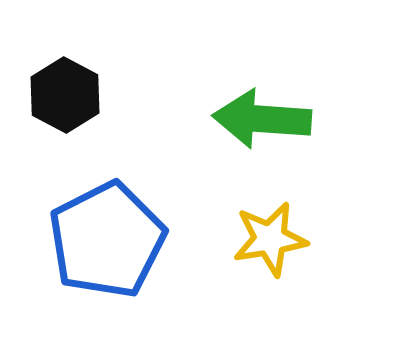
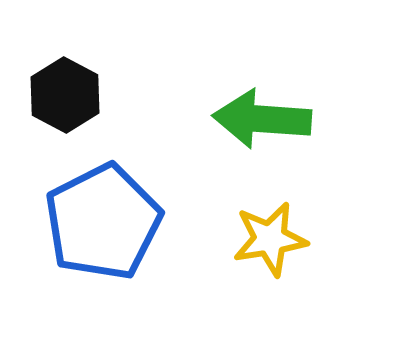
blue pentagon: moved 4 px left, 18 px up
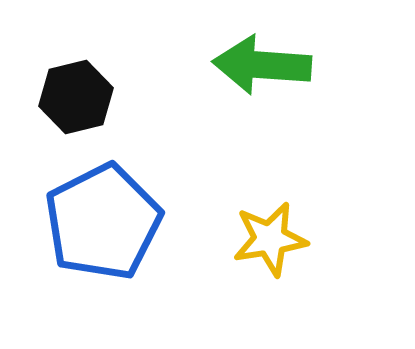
black hexagon: moved 11 px right, 2 px down; rotated 18 degrees clockwise
green arrow: moved 54 px up
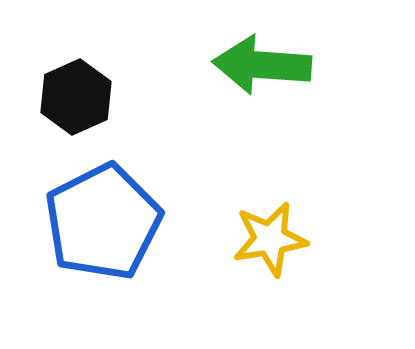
black hexagon: rotated 10 degrees counterclockwise
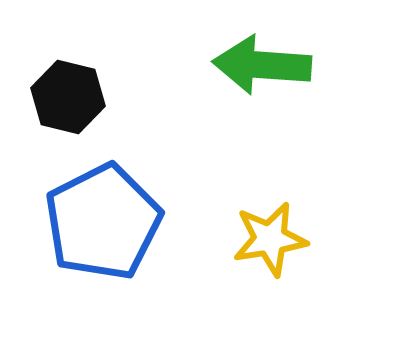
black hexagon: moved 8 px left; rotated 22 degrees counterclockwise
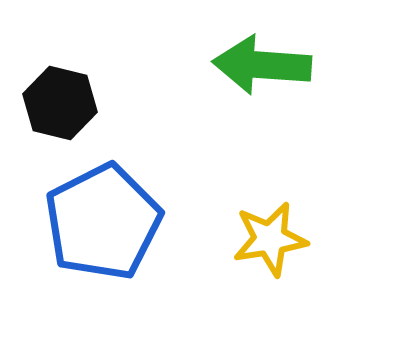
black hexagon: moved 8 px left, 6 px down
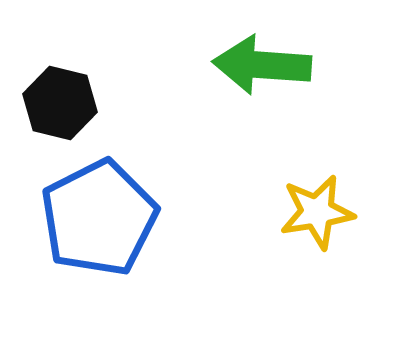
blue pentagon: moved 4 px left, 4 px up
yellow star: moved 47 px right, 27 px up
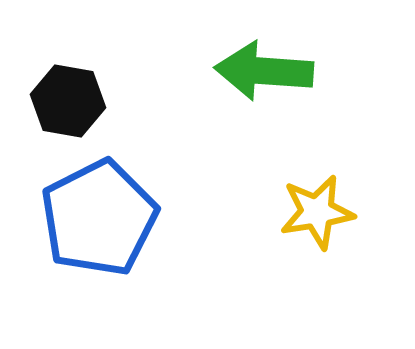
green arrow: moved 2 px right, 6 px down
black hexagon: moved 8 px right, 2 px up; rotated 4 degrees counterclockwise
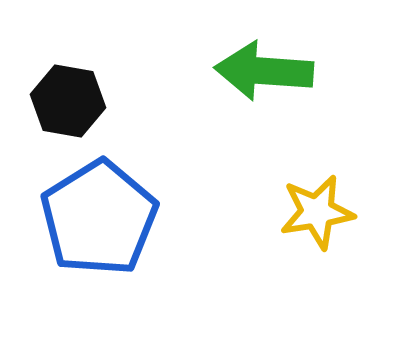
blue pentagon: rotated 5 degrees counterclockwise
